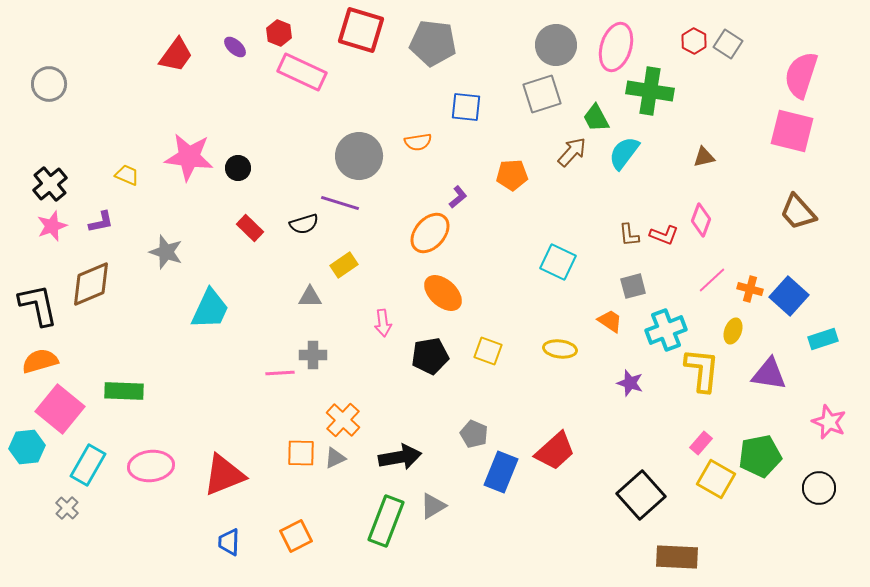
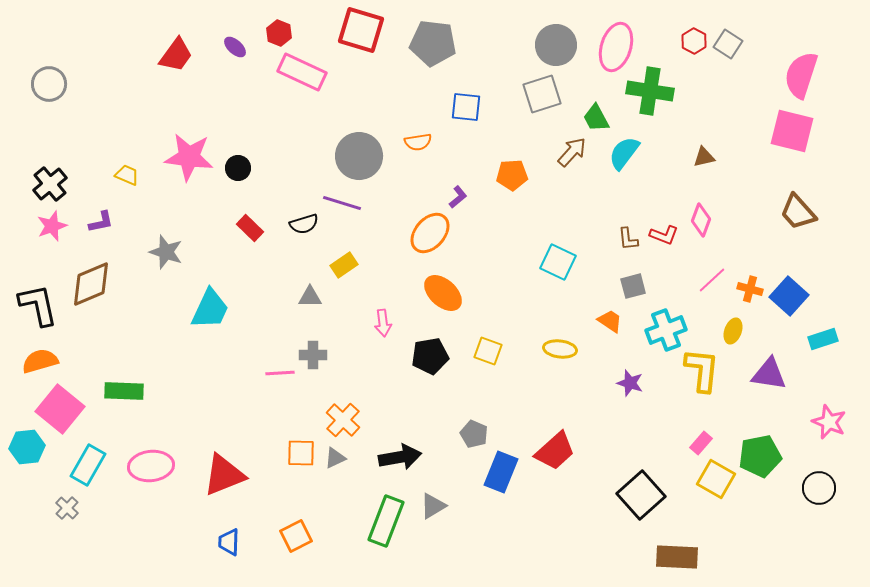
purple line at (340, 203): moved 2 px right
brown L-shape at (629, 235): moved 1 px left, 4 px down
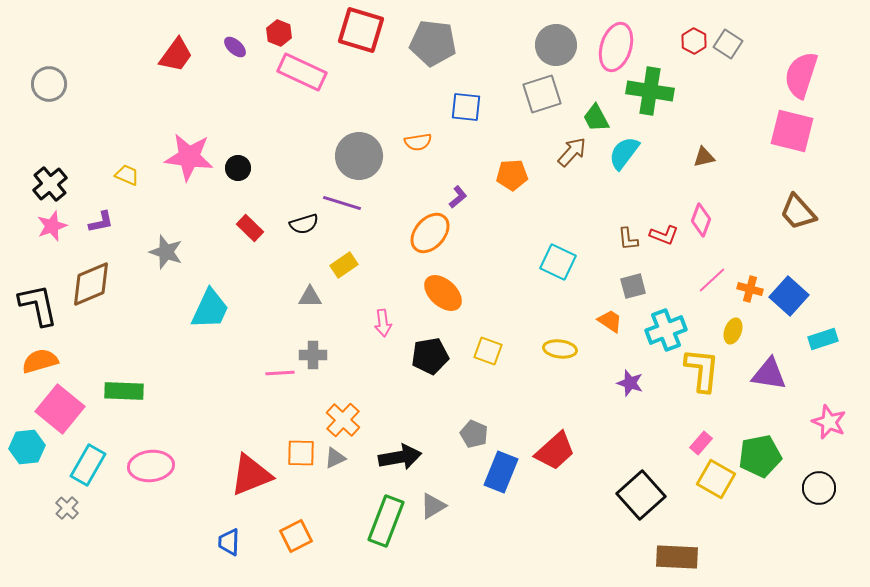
red triangle at (224, 475): moved 27 px right
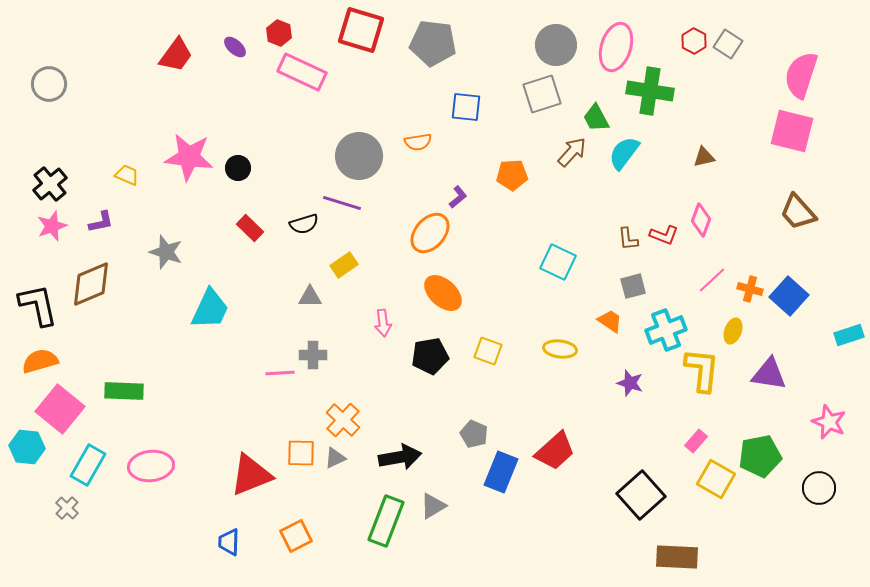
cyan rectangle at (823, 339): moved 26 px right, 4 px up
pink rectangle at (701, 443): moved 5 px left, 2 px up
cyan hexagon at (27, 447): rotated 12 degrees clockwise
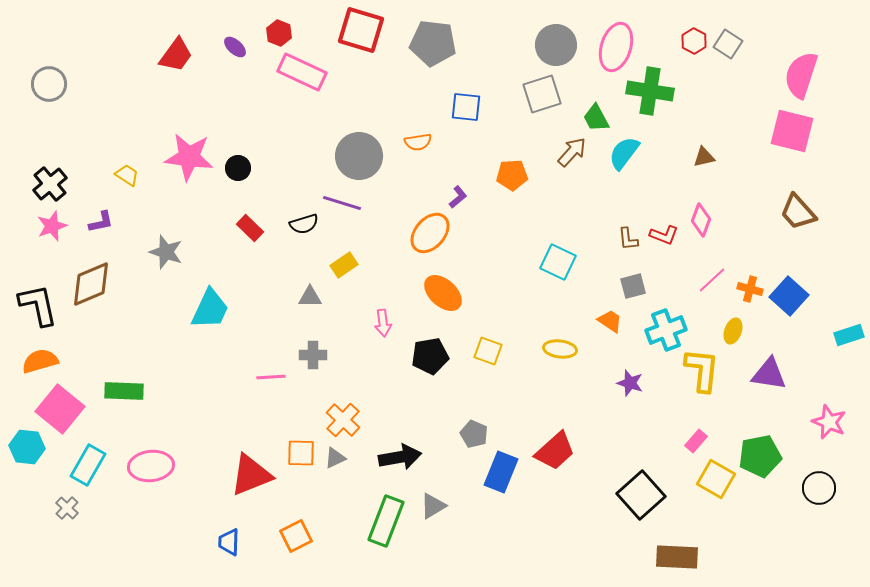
yellow trapezoid at (127, 175): rotated 10 degrees clockwise
pink line at (280, 373): moved 9 px left, 4 px down
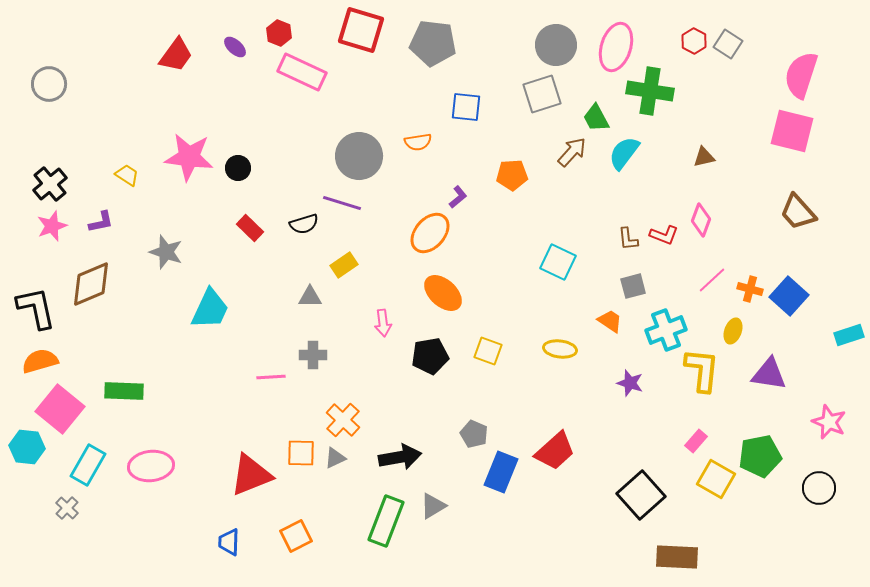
black L-shape at (38, 305): moved 2 px left, 3 px down
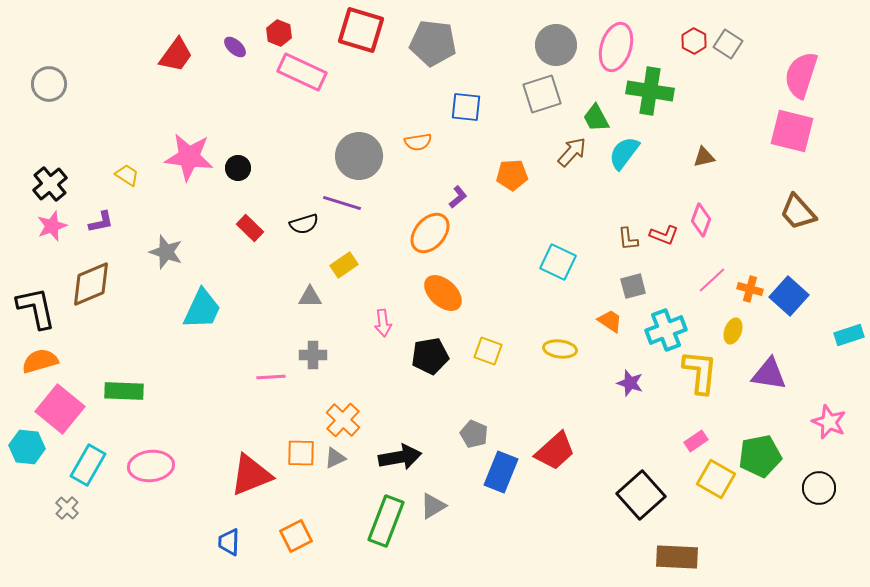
cyan trapezoid at (210, 309): moved 8 px left
yellow L-shape at (702, 370): moved 2 px left, 2 px down
pink rectangle at (696, 441): rotated 15 degrees clockwise
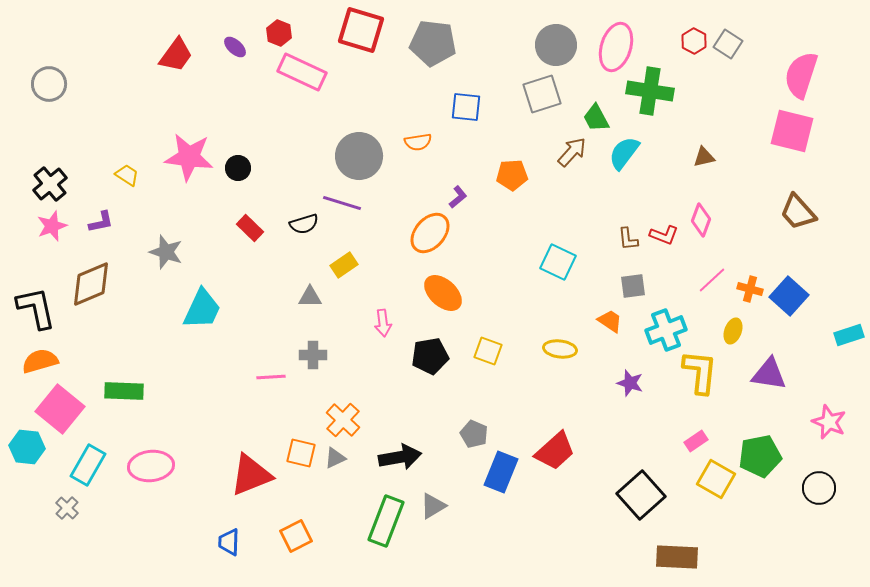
gray square at (633, 286): rotated 8 degrees clockwise
orange square at (301, 453): rotated 12 degrees clockwise
